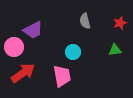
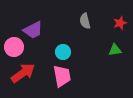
cyan circle: moved 10 px left
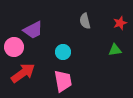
pink trapezoid: moved 1 px right, 5 px down
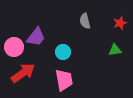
purple trapezoid: moved 3 px right, 7 px down; rotated 25 degrees counterclockwise
pink trapezoid: moved 1 px right, 1 px up
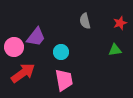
cyan circle: moved 2 px left
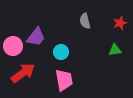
pink circle: moved 1 px left, 1 px up
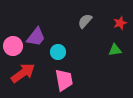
gray semicircle: rotated 56 degrees clockwise
cyan circle: moved 3 px left
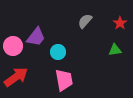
red star: rotated 16 degrees counterclockwise
red arrow: moved 7 px left, 4 px down
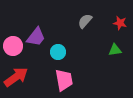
red star: rotated 24 degrees counterclockwise
